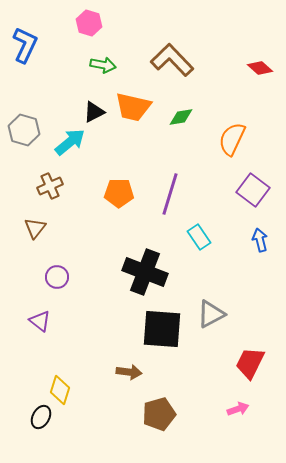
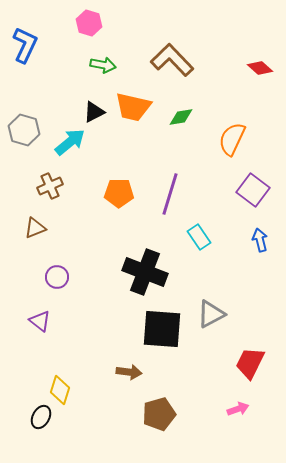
brown triangle: rotated 30 degrees clockwise
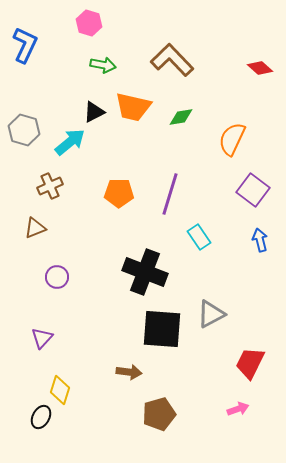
purple triangle: moved 2 px right, 17 px down; rotated 35 degrees clockwise
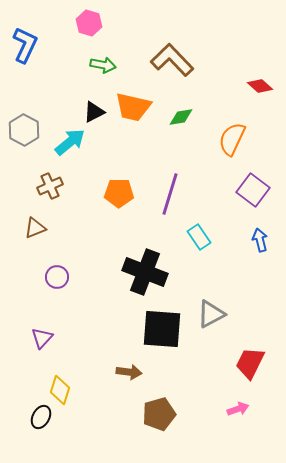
red diamond: moved 18 px down
gray hexagon: rotated 12 degrees clockwise
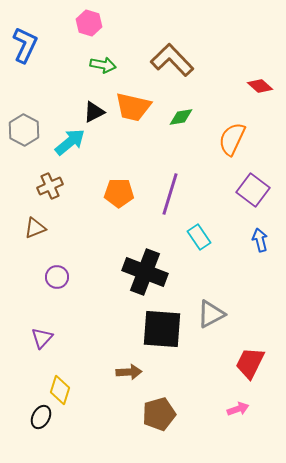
brown arrow: rotated 10 degrees counterclockwise
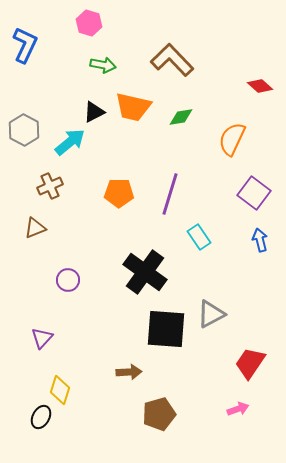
purple square: moved 1 px right, 3 px down
black cross: rotated 15 degrees clockwise
purple circle: moved 11 px right, 3 px down
black square: moved 4 px right
red trapezoid: rotated 8 degrees clockwise
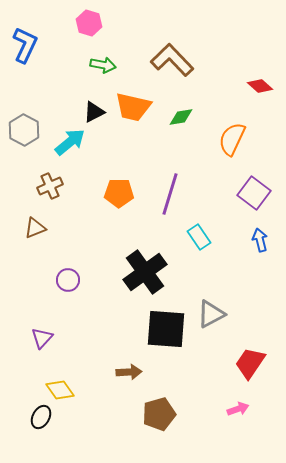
black cross: rotated 18 degrees clockwise
yellow diamond: rotated 52 degrees counterclockwise
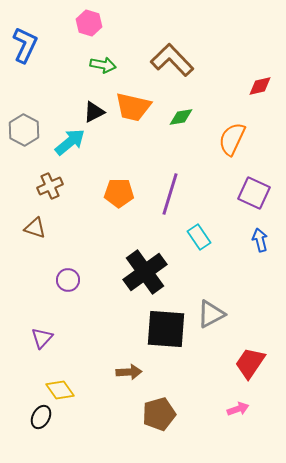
red diamond: rotated 55 degrees counterclockwise
purple square: rotated 12 degrees counterclockwise
brown triangle: rotated 40 degrees clockwise
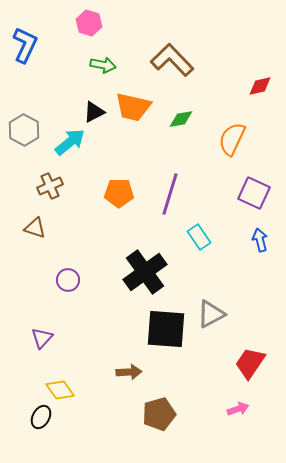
green diamond: moved 2 px down
